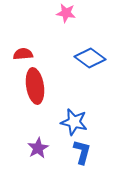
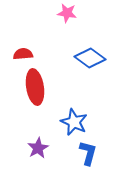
pink star: moved 1 px right
red ellipse: moved 1 px down
blue star: rotated 12 degrees clockwise
blue L-shape: moved 6 px right, 1 px down
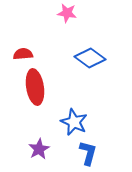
purple star: moved 1 px right, 1 px down
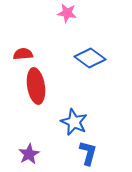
red ellipse: moved 1 px right, 1 px up
purple star: moved 10 px left, 5 px down
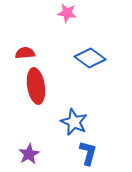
red semicircle: moved 2 px right, 1 px up
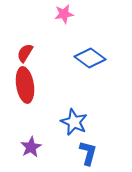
pink star: moved 3 px left, 1 px down; rotated 18 degrees counterclockwise
red semicircle: rotated 54 degrees counterclockwise
red ellipse: moved 11 px left, 1 px up
purple star: moved 2 px right, 7 px up
